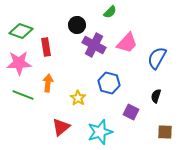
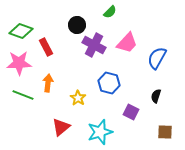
red rectangle: rotated 18 degrees counterclockwise
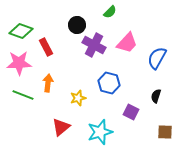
yellow star: rotated 21 degrees clockwise
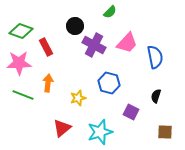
black circle: moved 2 px left, 1 px down
blue semicircle: moved 2 px left, 1 px up; rotated 140 degrees clockwise
red triangle: moved 1 px right, 1 px down
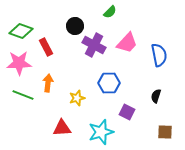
blue semicircle: moved 4 px right, 2 px up
blue hexagon: rotated 15 degrees counterclockwise
yellow star: moved 1 px left
purple square: moved 4 px left
red triangle: rotated 36 degrees clockwise
cyan star: moved 1 px right
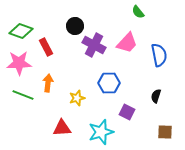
green semicircle: moved 28 px right; rotated 96 degrees clockwise
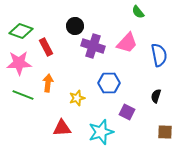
purple cross: moved 1 px left, 1 px down; rotated 10 degrees counterclockwise
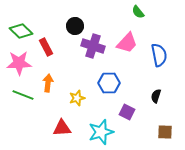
green diamond: rotated 25 degrees clockwise
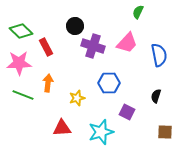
green semicircle: rotated 64 degrees clockwise
